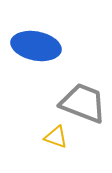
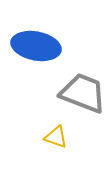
gray trapezoid: moved 10 px up
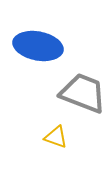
blue ellipse: moved 2 px right
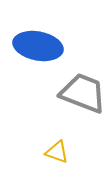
yellow triangle: moved 1 px right, 15 px down
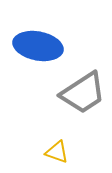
gray trapezoid: rotated 126 degrees clockwise
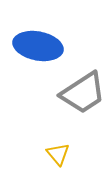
yellow triangle: moved 1 px right, 2 px down; rotated 30 degrees clockwise
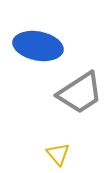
gray trapezoid: moved 3 px left
